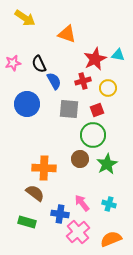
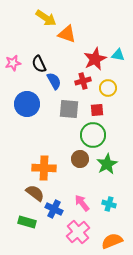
yellow arrow: moved 21 px right
red square: rotated 16 degrees clockwise
blue cross: moved 6 px left, 5 px up; rotated 18 degrees clockwise
orange semicircle: moved 1 px right, 2 px down
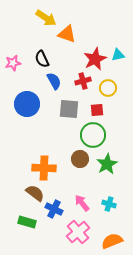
cyan triangle: rotated 24 degrees counterclockwise
black semicircle: moved 3 px right, 5 px up
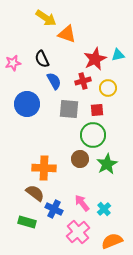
cyan cross: moved 5 px left, 5 px down; rotated 32 degrees clockwise
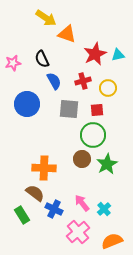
red star: moved 5 px up
brown circle: moved 2 px right
green rectangle: moved 5 px left, 7 px up; rotated 42 degrees clockwise
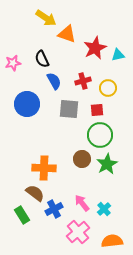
red star: moved 6 px up
green circle: moved 7 px right
blue cross: rotated 36 degrees clockwise
orange semicircle: rotated 15 degrees clockwise
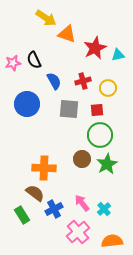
black semicircle: moved 8 px left, 1 px down
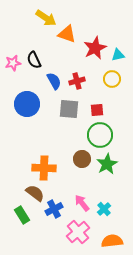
red cross: moved 6 px left
yellow circle: moved 4 px right, 9 px up
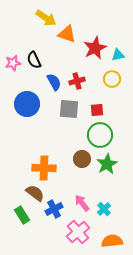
blue semicircle: moved 1 px down
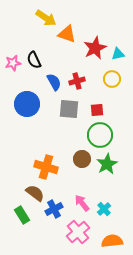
cyan triangle: moved 1 px up
orange cross: moved 2 px right, 1 px up; rotated 15 degrees clockwise
